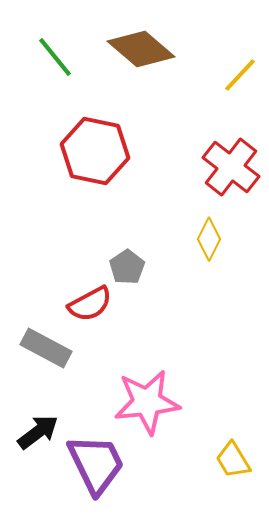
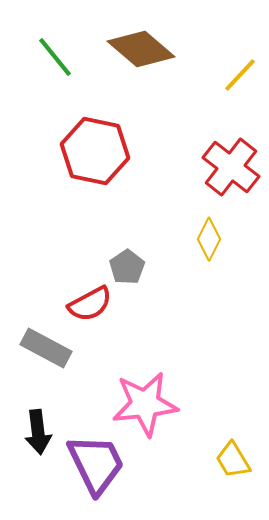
pink star: moved 2 px left, 2 px down
black arrow: rotated 120 degrees clockwise
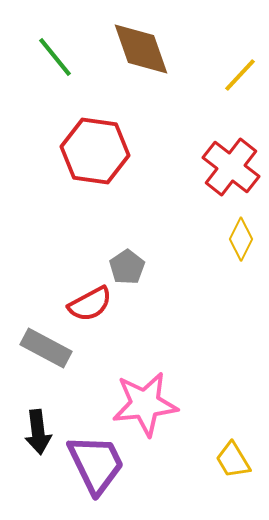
brown diamond: rotated 30 degrees clockwise
red hexagon: rotated 4 degrees counterclockwise
yellow diamond: moved 32 px right
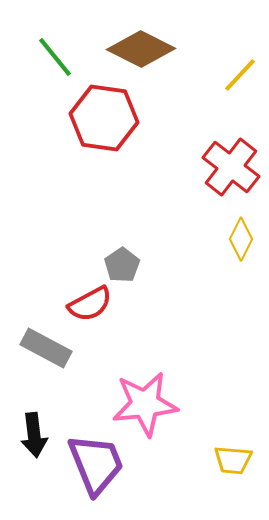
brown diamond: rotated 44 degrees counterclockwise
red hexagon: moved 9 px right, 33 px up
gray pentagon: moved 5 px left, 2 px up
black arrow: moved 4 px left, 3 px down
yellow trapezoid: rotated 54 degrees counterclockwise
purple trapezoid: rotated 4 degrees clockwise
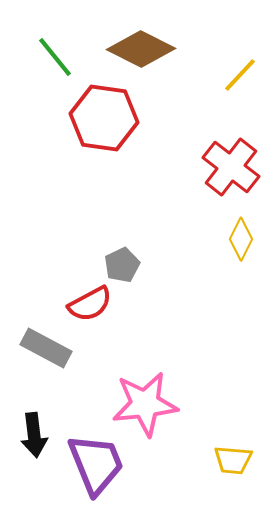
gray pentagon: rotated 8 degrees clockwise
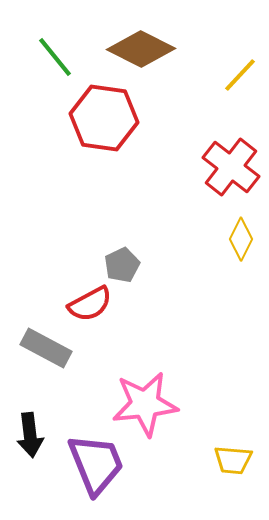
black arrow: moved 4 px left
